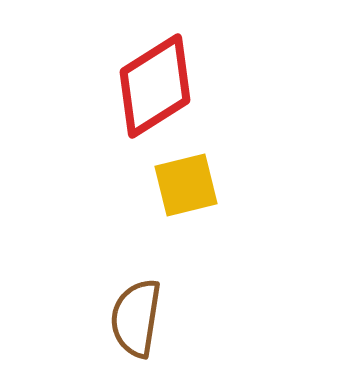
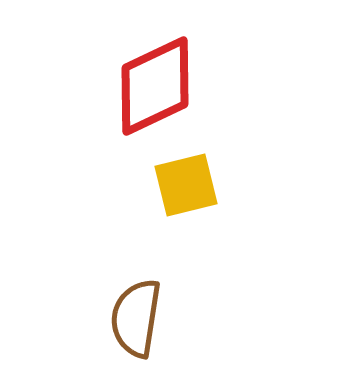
red diamond: rotated 7 degrees clockwise
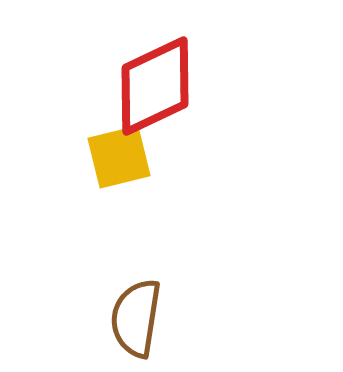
yellow square: moved 67 px left, 28 px up
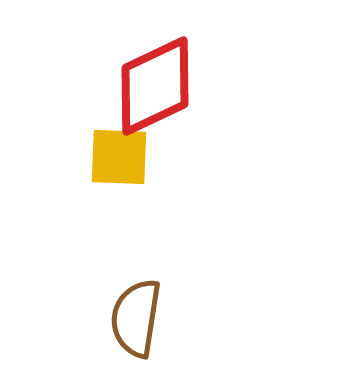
yellow square: rotated 16 degrees clockwise
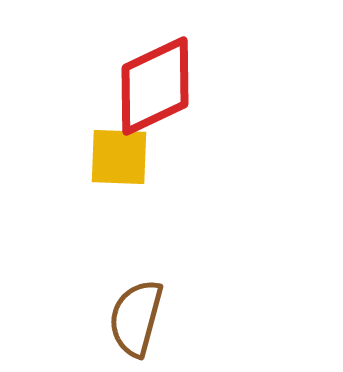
brown semicircle: rotated 6 degrees clockwise
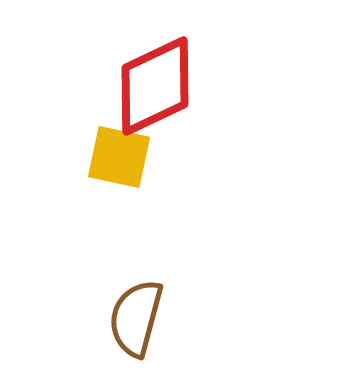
yellow square: rotated 10 degrees clockwise
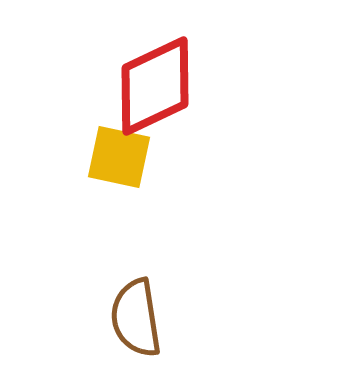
brown semicircle: rotated 24 degrees counterclockwise
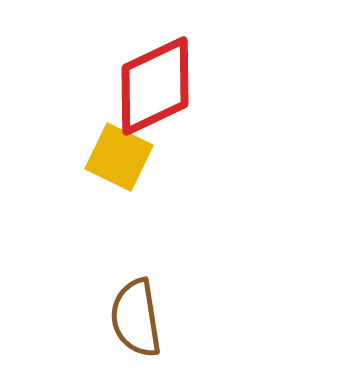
yellow square: rotated 14 degrees clockwise
